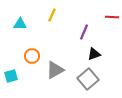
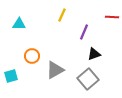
yellow line: moved 10 px right
cyan triangle: moved 1 px left
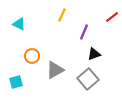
red line: rotated 40 degrees counterclockwise
cyan triangle: rotated 24 degrees clockwise
cyan square: moved 5 px right, 6 px down
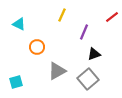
orange circle: moved 5 px right, 9 px up
gray triangle: moved 2 px right, 1 px down
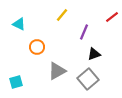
yellow line: rotated 16 degrees clockwise
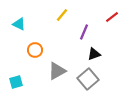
orange circle: moved 2 px left, 3 px down
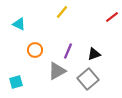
yellow line: moved 3 px up
purple line: moved 16 px left, 19 px down
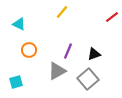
orange circle: moved 6 px left
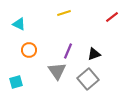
yellow line: moved 2 px right, 1 px down; rotated 32 degrees clockwise
gray triangle: rotated 36 degrees counterclockwise
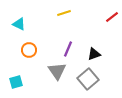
purple line: moved 2 px up
